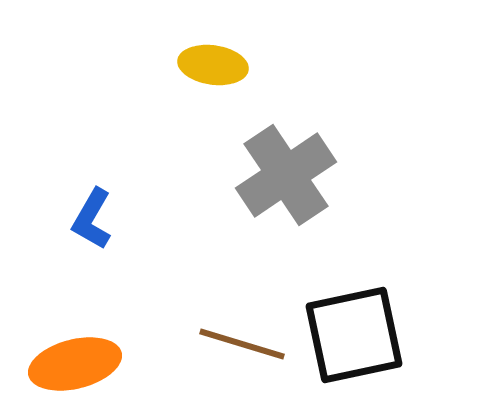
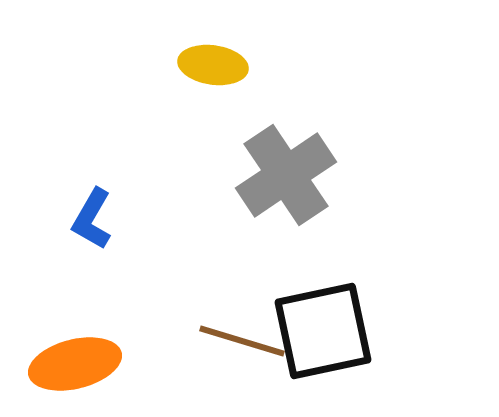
black square: moved 31 px left, 4 px up
brown line: moved 3 px up
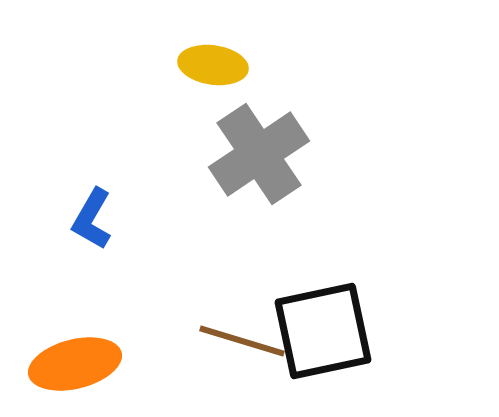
gray cross: moved 27 px left, 21 px up
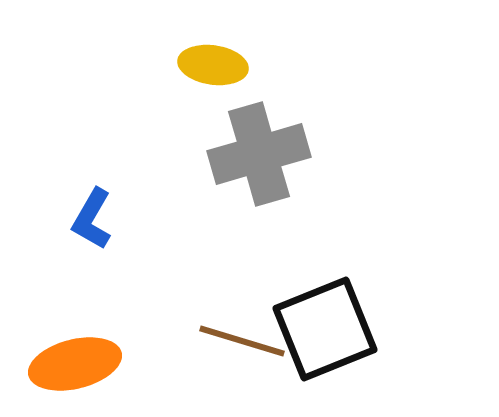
gray cross: rotated 18 degrees clockwise
black square: moved 2 px right, 2 px up; rotated 10 degrees counterclockwise
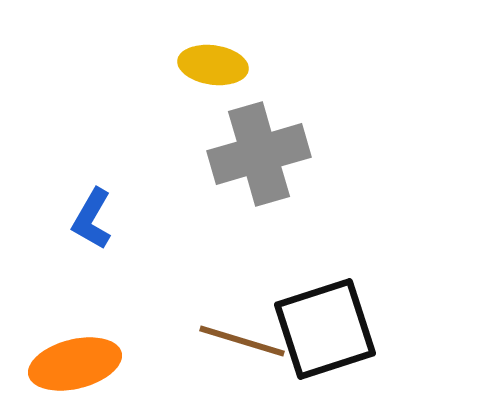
black square: rotated 4 degrees clockwise
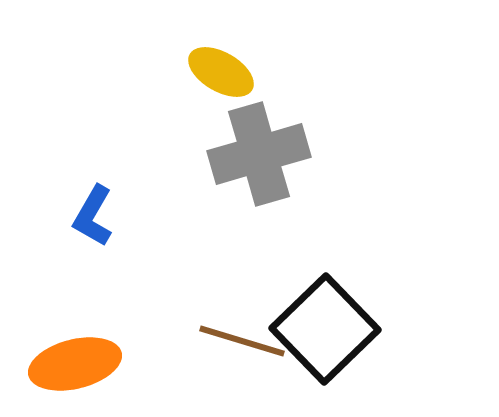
yellow ellipse: moved 8 px right, 7 px down; rotated 22 degrees clockwise
blue L-shape: moved 1 px right, 3 px up
black square: rotated 26 degrees counterclockwise
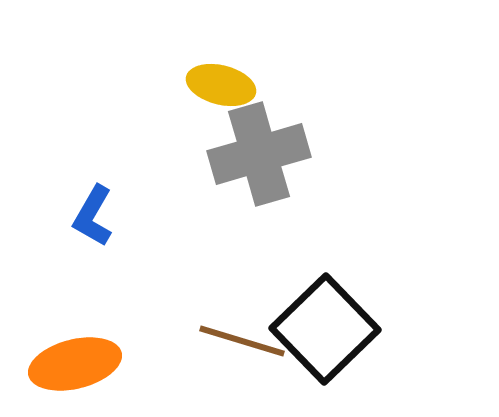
yellow ellipse: moved 13 px down; rotated 16 degrees counterclockwise
